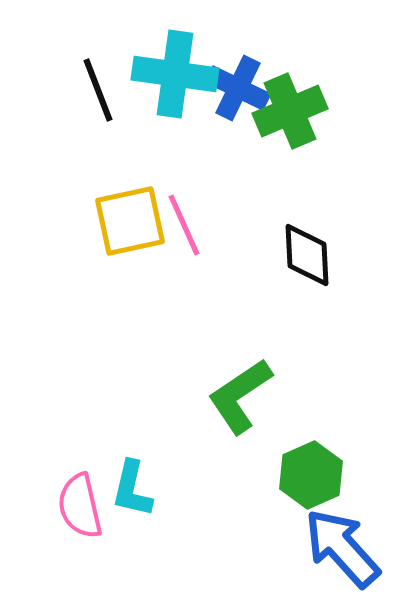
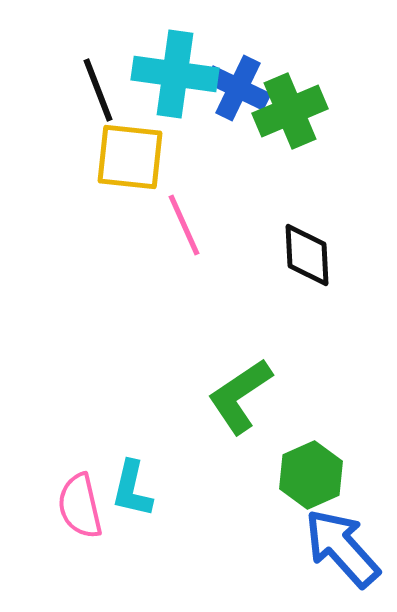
yellow square: moved 64 px up; rotated 18 degrees clockwise
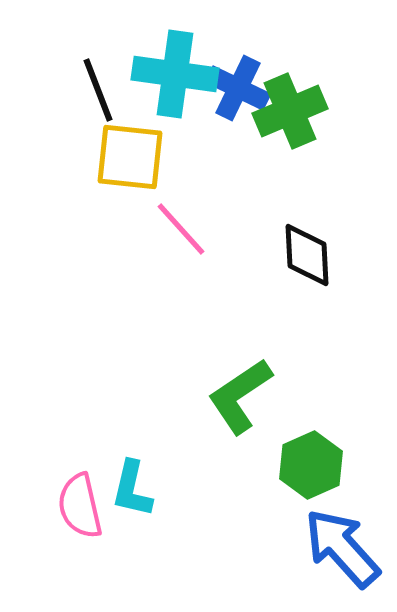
pink line: moved 3 px left, 4 px down; rotated 18 degrees counterclockwise
green hexagon: moved 10 px up
